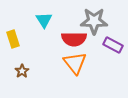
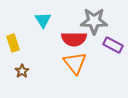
cyan triangle: moved 1 px left
yellow rectangle: moved 4 px down
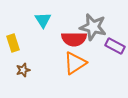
gray star: moved 1 px left, 6 px down; rotated 12 degrees clockwise
purple rectangle: moved 2 px right, 1 px down
orange triangle: rotated 35 degrees clockwise
brown star: moved 1 px right, 1 px up; rotated 16 degrees clockwise
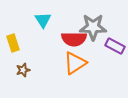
gray star: rotated 12 degrees counterclockwise
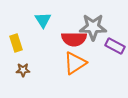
yellow rectangle: moved 3 px right
brown star: rotated 16 degrees clockwise
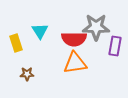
cyan triangle: moved 3 px left, 11 px down
gray star: moved 3 px right
purple rectangle: rotated 72 degrees clockwise
orange triangle: rotated 25 degrees clockwise
brown star: moved 4 px right, 4 px down
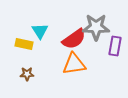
red semicircle: rotated 35 degrees counterclockwise
yellow rectangle: moved 8 px right, 1 px down; rotated 60 degrees counterclockwise
orange triangle: moved 1 px left, 1 px down
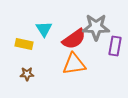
cyan triangle: moved 4 px right, 2 px up
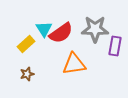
gray star: moved 1 px left, 2 px down
red semicircle: moved 13 px left, 6 px up
yellow rectangle: moved 2 px right; rotated 54 degrees counterclockwise
brown star: rotated 16 degrees counterclockwise
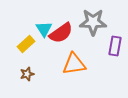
gray star: moved 2 px left, 7 px up
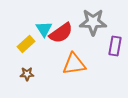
brown star: rotated 16 degrees clockwise
